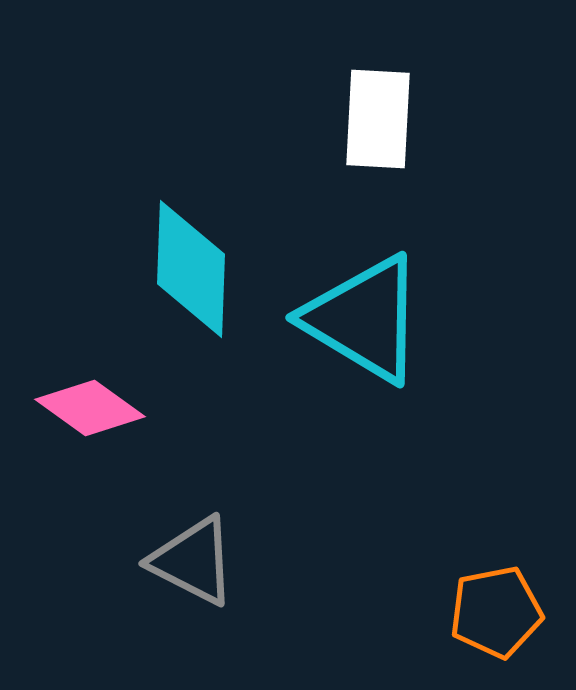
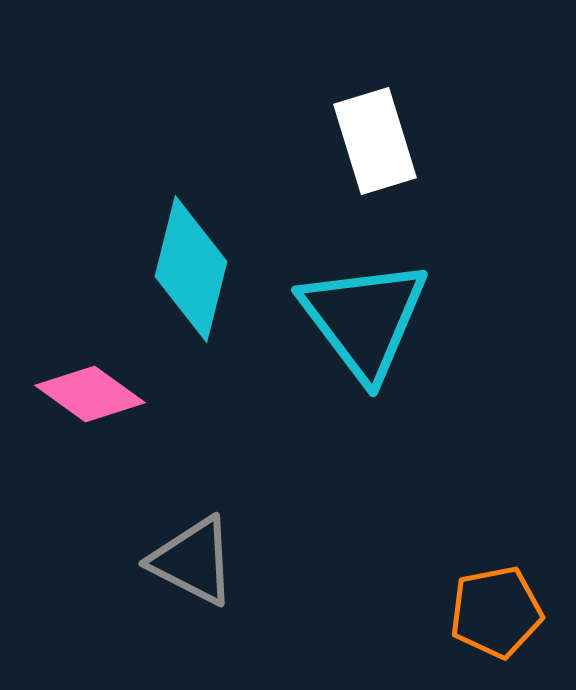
white rectangle: moved 3 px left, 22 px down; rotated 20 degrees counterclockwise
cyan diamond: rotated 12 degrees clockwise
cyan triangle: rotated 22 degrees clockwise
pink diamond: moved 14 px up
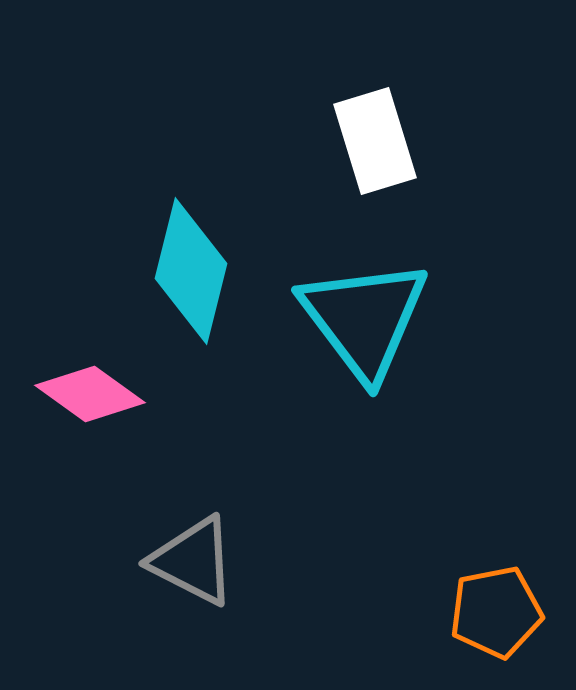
cyan diamond: moved 2 px down
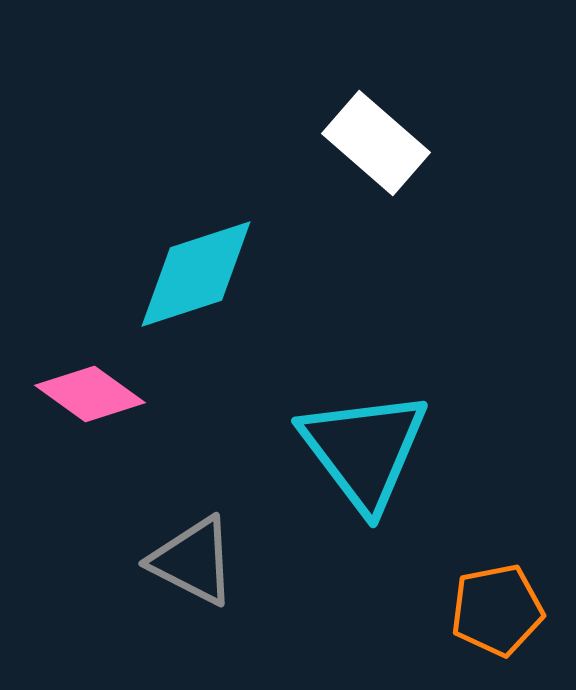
white rectangle: moved 1 px right, 2 px down; rotated 32 degrees counterclockwise
cyan diamond: moved 5 px right, 3 px down; rotated 58 degrees clockwise
cyan triangle: moved 131 px down
orange pentagon: moved 1 px right, 2 px up
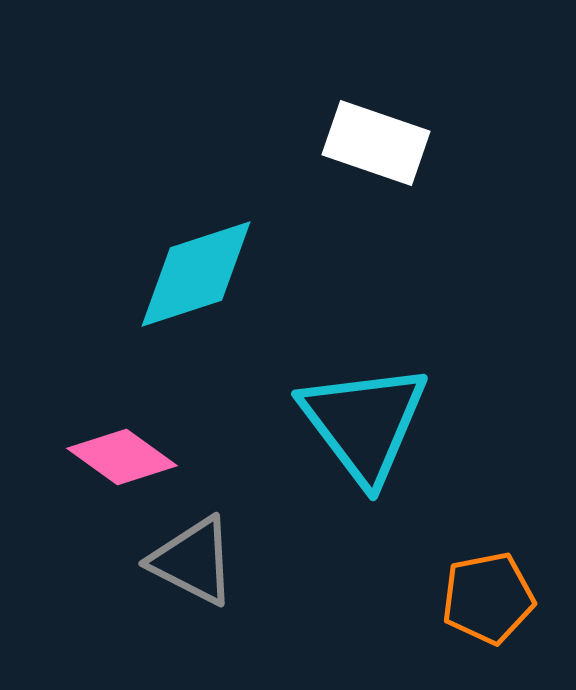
white rectangle: rotated 22 degrees counterclockwise
pink diamond: moved 32 px right, 63 px down
cyan triangle: moved 27 px up
orange pentagon: moved 9 px left, 12 px up
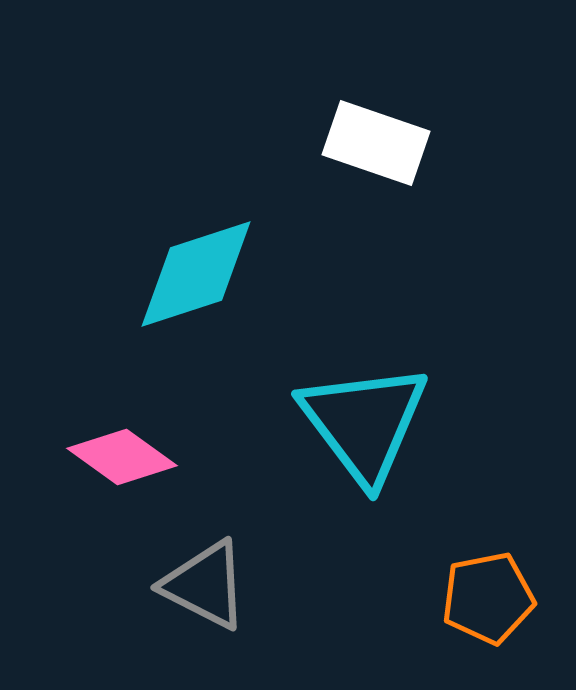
gray triangle: moved 12 px right, 24 px down
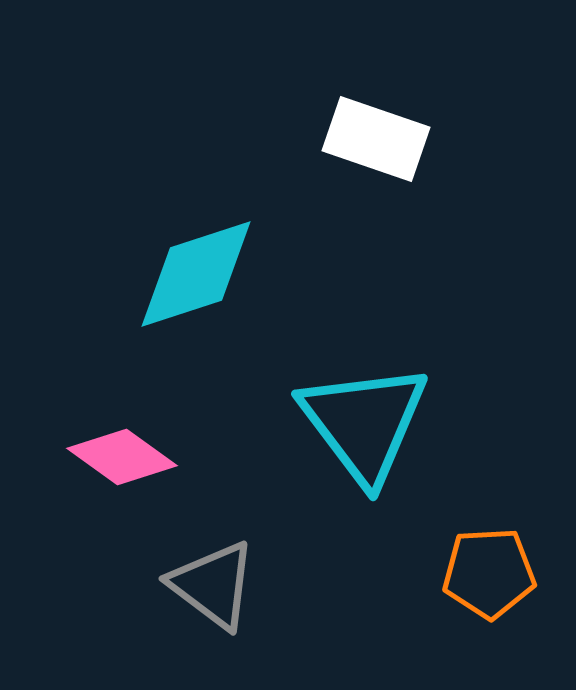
white rectangle: moved 4 px up
gray triangle: moved 8 px right; rotated 10 degrees clockwise
orange pentagon: moved 1 px right, 25 px up; rotated 8 degrees clockwise
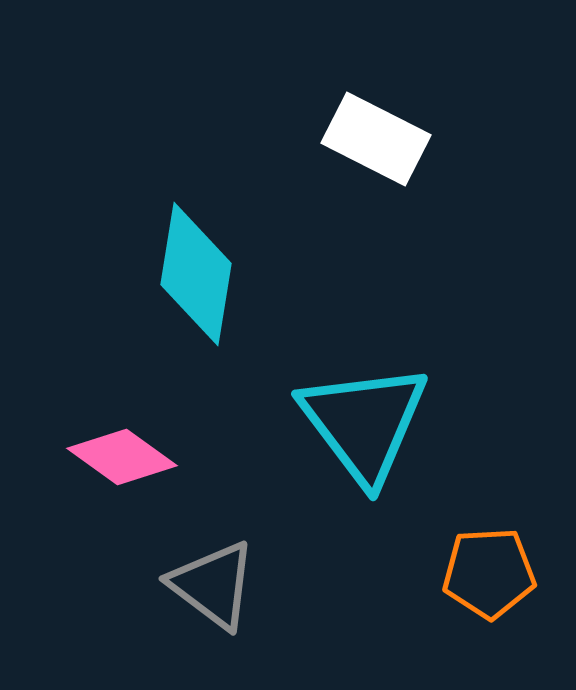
white rectangle: rotated 8 degrees clockwise
cyan diamond: rotated 63 degrees counterclockwise
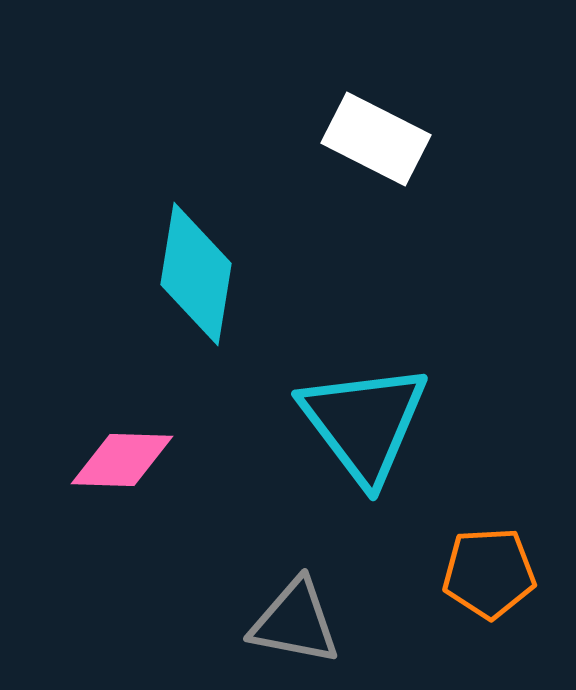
pink diamond: moved 3 px down; rotated 34 degrees counterclockwise
gray triangle: moved 82 px right, 37 px down; rotated 26 degrees counterclockwise
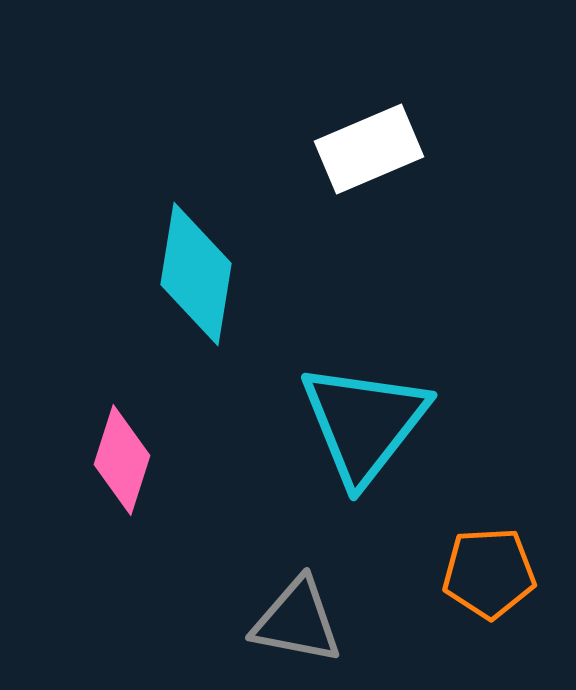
white rectangle: moved 7 px left, 10 px down; rotated 50 degrees counterclockwise
cyan triangle: rotated 15 degrees clockwise
pink diamond: rotated 74 degrees counterclockwise
gray triangle: moved 2 px right, 1 px up
